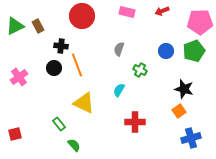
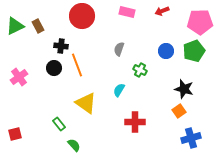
yellow triangle: moved 2 px right; rotated 10 degrees clockwise
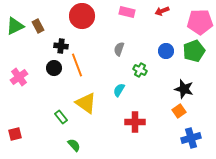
green rectangle: moved 2 px right, 7 px up
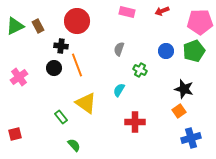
red circle: moved 5 px left, 5 px down
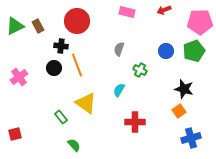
red arrow: moved 2 px right, 1 px up
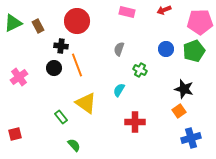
green triangle: moved 2 px left, 3 px up
blue circle: moved 2 px up
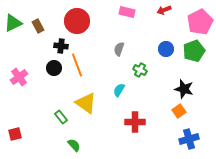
pink pentagon: rotated 25 degrees counterclockwise
blue cross: moved 2 px left, 1 px down
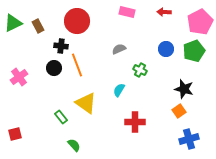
red arrow: moved 2 px down; rotated 24 degrees clockwise
gray semicircle: rotated 48 degrees clockwise
